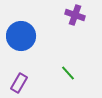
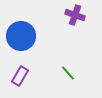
purple rectangle: moved 1 px right, 7 px up
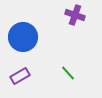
blue circle: moved 2 px right, 1 px down
purple rectangle: rotated 30 degrees clockwise
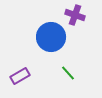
blue circle: moved 28 px right
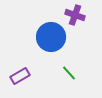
green line: moved 1 px right
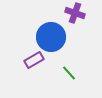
purple cross: moved 2 px up
purple rectangle: moved 14 px right, 16 px up
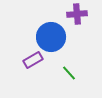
purple cross: moved 2 px right, 1 px down; rotated 24 degrees counterclockwise
purple rectangle: moved 1 px left
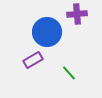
blue circle: moved 4 px left, 5 px up
